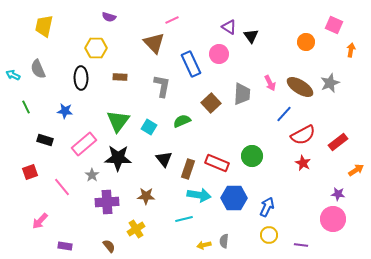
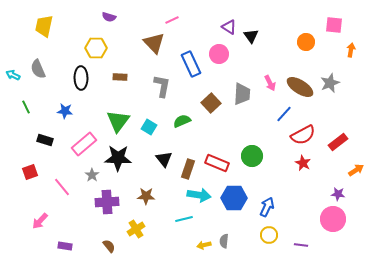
pink square at (334, 25): rotated 18 degrees counterclockwise
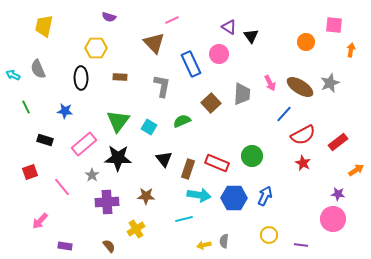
blue arrow at (267, 207): moved 2 px left, 11 px up
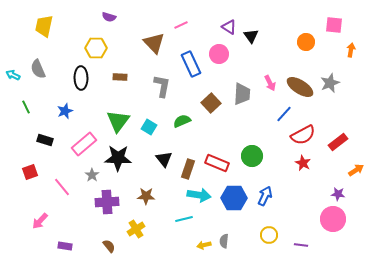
pink line at (172, 20): moved 9 px right, 5 px down
blue star at (65, 111): rotated 28 degrees counterclockwise
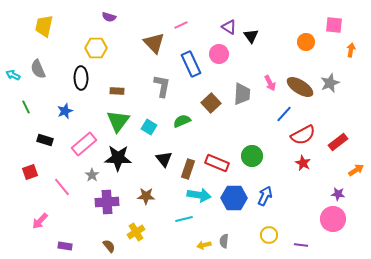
brown rectangle at (120, 77): moved 3 px left, 14 px down
yellow cross at (136, 229): moved 3 px down
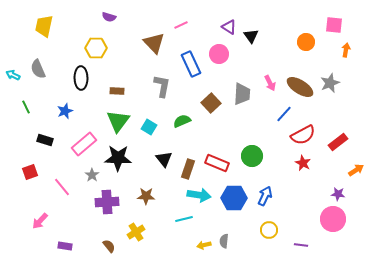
orange arrow at (351, 50): moved 5 px left
yellow circle at (269, 235): moved 5 px up
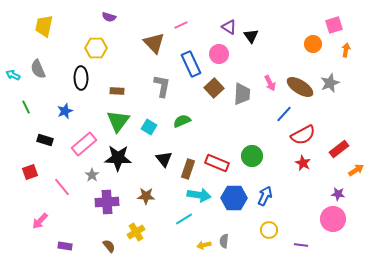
pink square at (334, 25): rotated 24 degrees counterclockwise
orange circle at (306, 42): moved 7 px right, 2 px down
brown square at (211, 103): moved 3 px right, 15 px up
red rectangle at (338, 142): moved 1 px right, 7 px down
cyan line at (184, 219): rotated 18 degrees counterclockwise
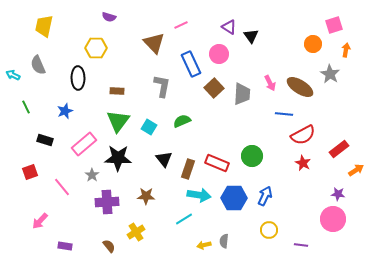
gray semicircle at (38, 69): moved 4 px up
black ellipse at (81, 78): moved 3 px left
gray star at (330, 83): moved 9 px up; rotated 18 degrees counterclockwise
blue line at (284, 114): rotated 54 degrees clockwise
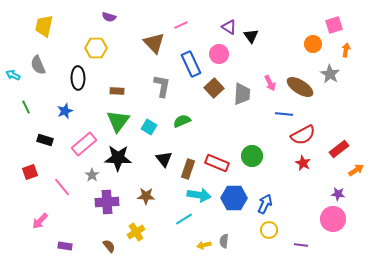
blue arrow at (265, 196): moved 8 px down
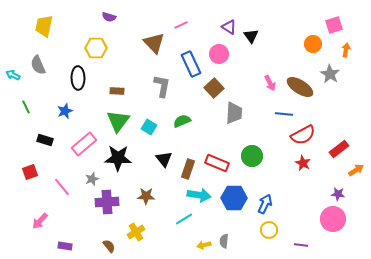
gray trapezoid at (242, 94): moved 8 px left, 19 px down
gray star at (92, 175): moved 4 px down; rotated 16 degrees clockwise
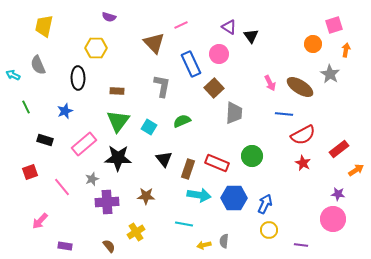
cyan line at (184, 219): moved 5 px down; rotated 42 degrees clockwise
